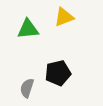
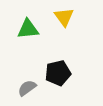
yellow triangle: rotated 45 degrees counterclockwise
gray semicircle: rotated 36 degrees clockwise
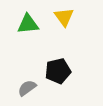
green triangle: moved 5 px up
black pentagon: moved 2 px up
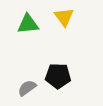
black pentagon: moved 5 px down; rotated 15 degrees clockwise
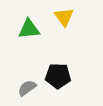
green triangle: moved 1 px right, 5 px down
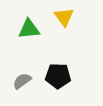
gray semicircle: moved 5 px left, 7 px up
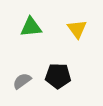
yellow triangle: moved 13 px right, 12 px down
green triangle: moved 2 px right, 2 px up
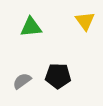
yellow triangle: moved 8 px right, 8 px up
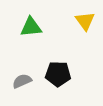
black pentagon: moved 2 px up
gray semicircle: rotated 12 degrees clockwise
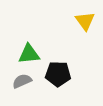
green triangle: moved 2 px left, 27 px down
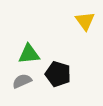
black pentagon: rotated 15 degrees clockwise
